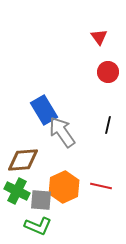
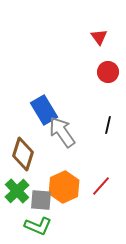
brown diamond: moved 6 px up; rotated 68 degrees counterclockwise
red line: rotated 60 degrees counterclockwise
green cross: rotated 20 degrees clockwise
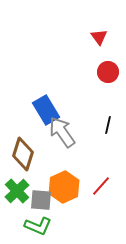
blue rectangle: moved 2 px right
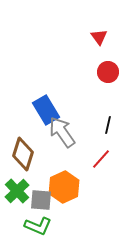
red line: moved 27 px up
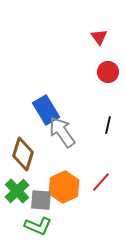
red line: moved 23 px down
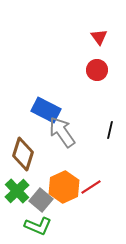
red circle: moved 11 px left, 2 px up
blue rectangle: rotated 32 degrees counterclockwise
black line: moved 2 px right, 5 px down
red line: moved 10 px left, 5 px down; rotated 15 degrees clockwise
gray square: rotated 35 degrees clockwise
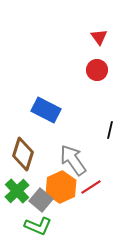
gray arrow: moved 11 px right, 28 px down
orange hexagon: moved 3 px left
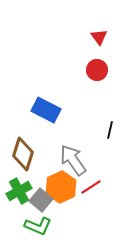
green cross: moved 2 px right; rotated 15 degrees clockwise
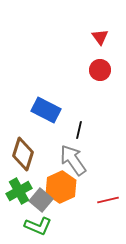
red triangle: moved 1 px right
red circle: moved 3 px right
black line: moved 31 px left
red line: moved 17 px right, 13 px down; rotated 20 degrees clockwise
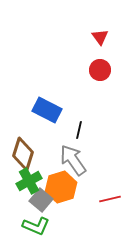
blue rectangle: moved 1 px right
orange hexagon: rotated 8 degrees clockwise
green cross: moved 10 px right, 10 px up
red line: moved 2 px right, 1 px up
green L-shape: moved 2 px left
